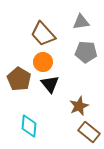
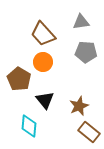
black triangle: moved 5 px left, 16 px down
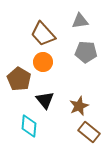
gray triangle: moved 1 px left, 1 px up
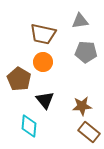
brown trapezoid: rotated 36 degrees counterclockwise
brown star: moved 3 px right; rotated 18 degrees clockwise
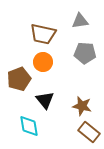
gray pentagon: moved 1 px left, 1 px down
brown pentagon: rotated 20 degrees clockwise
brown star: rotated 18 degrees clockwise
cyan diamond: rotated 15 degrees counterclockwise
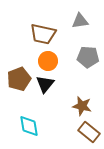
gray pentagon: moved 3 px right, 4 px down
orange circle: moved 5 px right, 1 px up
black triangle: moved 16 px up; rotated 18 degrees clockwise
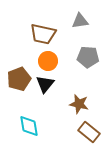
brown star: moved 3 px left, 2 px up
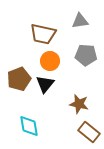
gray pentagon: moved 2 px left, 2 px up
orange circle: moved 2 px right
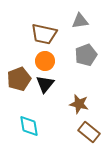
brown trapezoid: moved 1 px right
gray pentagon: rotated 25 degrees counterclockwise
orange circle: moved 5 px left
